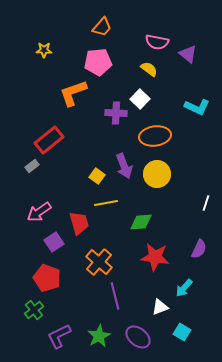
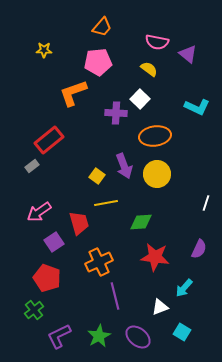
orange cross: rotated 24 degrees clockwise
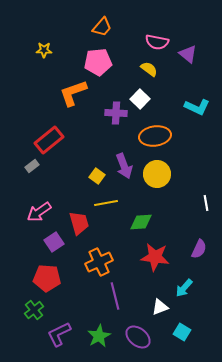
white line: rotated 28 degrees counterclockwise
red pentagon: rotated 16 degrees counterclockwise
purple L-shape: moved 2 px up
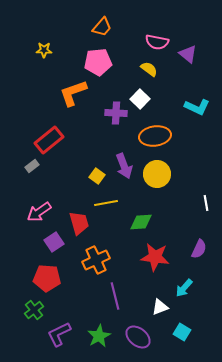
orange cross: moved 3 px left, 2 px up
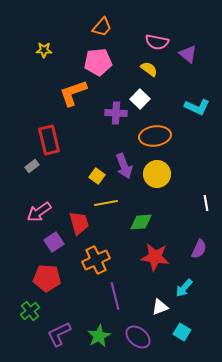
red rectangle: rotated 64 degrees counterclockwise
green cross: moved 4 px left, 1 px down
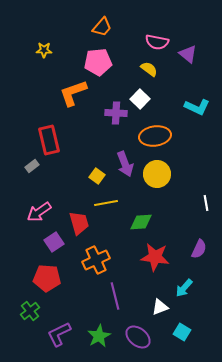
purple arrow: moved 1 px right, 2 px up
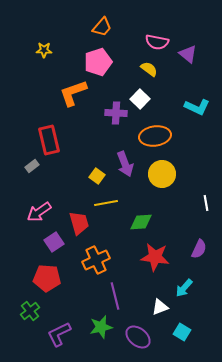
pink pentagon: rotated 12 degrees counterclockwise
yellow circle: moved 5 px right
green star: moved 2 px right, 9 px up; rotated 15 degrees clockwise
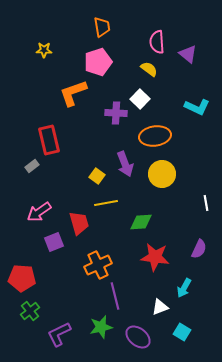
orange trapezoid: rotated 50 degrees counterclockwise
pink semicircle: rotated 75 degrees clockwise
purple square: rotated 12 degrees clockwise
orange cross: moved 2 px right, 5 px down
red pentagon: moved 25 px left
cyan arrow: rotated 12 degrees counterclockwise
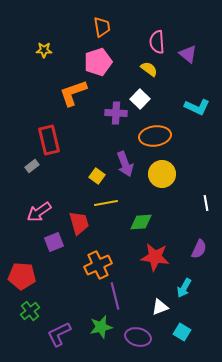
red pentagon: moved 2 px up
purple ellipse: rotated 25 degrees counterclockwise
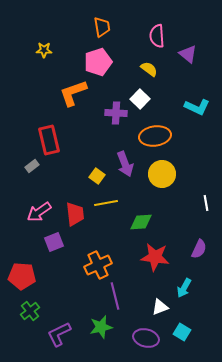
pink semicircle: moved 6 px up
red trapezoid: moved 4 px left, 9 px up; rotated 10 degrees clockwise
purple ellipse: moved 8 px right, 1 px down
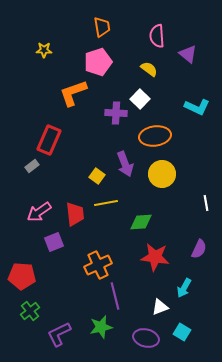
red rectangle: rotated 36 degrees clockwise
